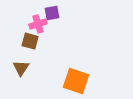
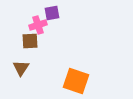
pink cross: moved 1 px down
brown square: rotated 18 degrees counterclockwise
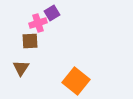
purple square: rotated 21 degrees counterclockwise
pink cross: moved 2 px up
orange square: rotated 20 degrees clockwise
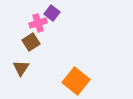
purple square: rotated 21 degrees counterclockwise
brown square: moved 1 px right, 1 px down; rotated 30 degrees counterclockwise
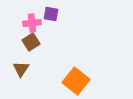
purple square: moved 1 px left, 1 px down; rotated 28 degrees counterclockwise
pink cross: moved 6 px left; rotated 12 degrees clockwise
brown triangle: moved 1 px down
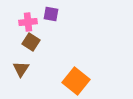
pink cross: moved 4 px left, 1 px up
brown square: rotated 24 degrees counterclockwise
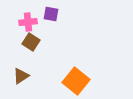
brown triangle: moved 7 px down; rotated 24 degrees clockwise
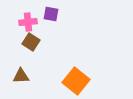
brown triangle: rotated 30 degrees clockwise
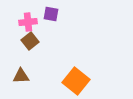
brown square: moved 1 px left, 1 px up; rotated 18 degrees clockwise
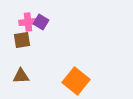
purple square: moved 10 px left, 8 px down; rotated 21 degrees clockwise
brown square: moved 8 px left, 1 px up; rotated 30 degrees clockwise
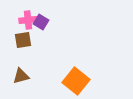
pink cross: moved 2 px up
brown square: moved 1 px right
brown triangle: rotated 12 degrees counterclockwise
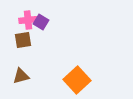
orange square: moved 1 px right, 1 px up; rotated 8 degrees clockwise
